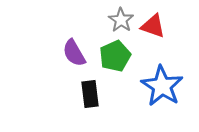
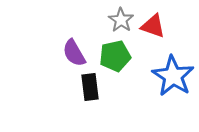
green pentagon: rotated 12 degrees clockwise
blue star: moved 11 px right, 10 px up
black rectangle: moved 7 px up
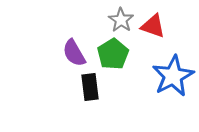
green pentagon: moved 2 px left, 2 px up; rotated 20 degrees counterclockwise
blue star: rotated 12 degrees clockwise
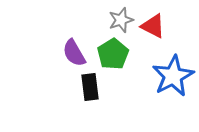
gray star: rotated 20 degrees clockwise
red triangle: rotated 8 degrees clockwise
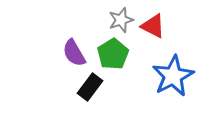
black rectangle: rotated 44 degrees clockwise
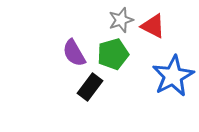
green pentagon: rotated 16 degrees clockwise
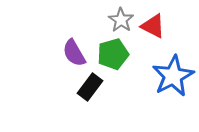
gray star: rotated 20 degrees counterclockwise
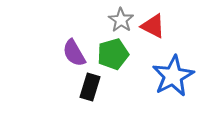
black rectangle: rotated 20 degrees counterclockwise
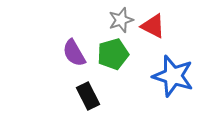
gray star: rotated 20 degrees clockwise
blue star: rotated 27 degrees counterclockwise
black rectangle: moved 2 px left, 9 px down; rotated 44 degrees counterclockwise
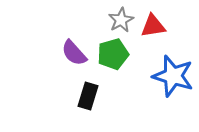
gray star: rotated 10 degrees counterclockwise
red triangle: rotated 36 degrees counterclockwise
purple semicircle: rotated 12 degrees counterclockwise
black rectangle: rotated 44 degrees clockwise
